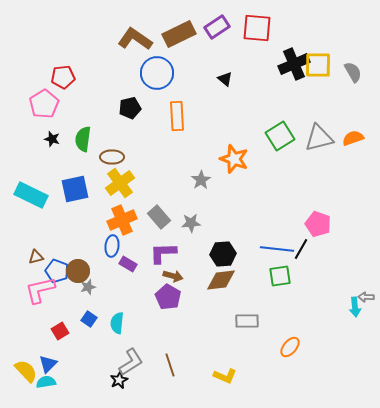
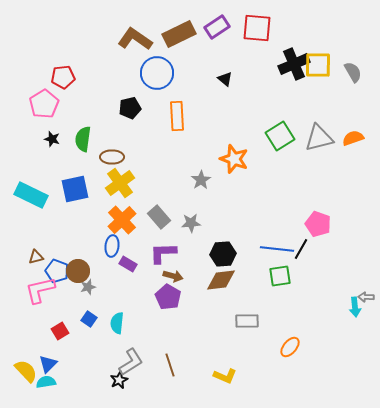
orange cross at (122, 220): rotated 20 degrees counterclockwise
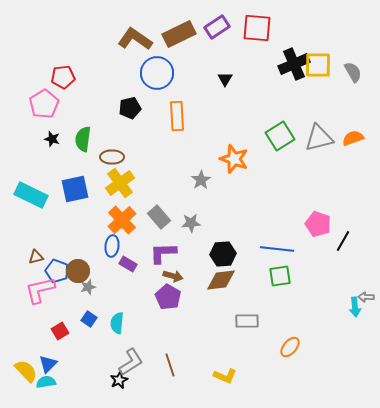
black triangle at (225, 79): rotated 21 degrees clockwise
black line at (301, 249): moved 42 px right, 8 px up
